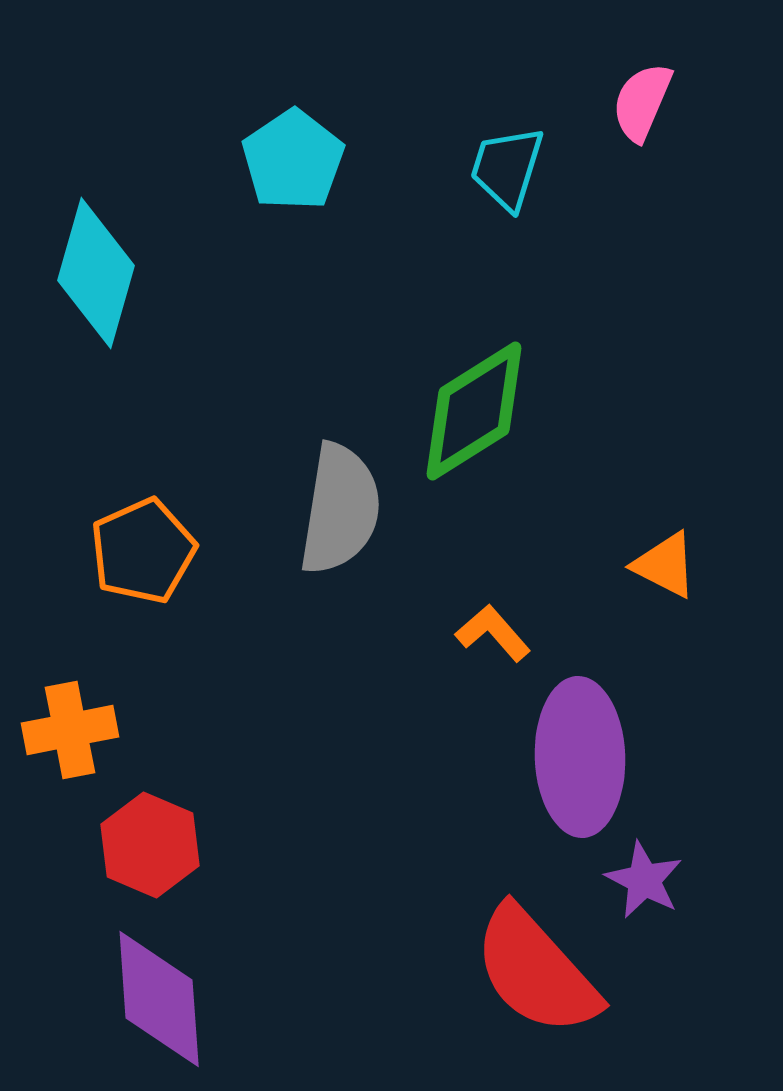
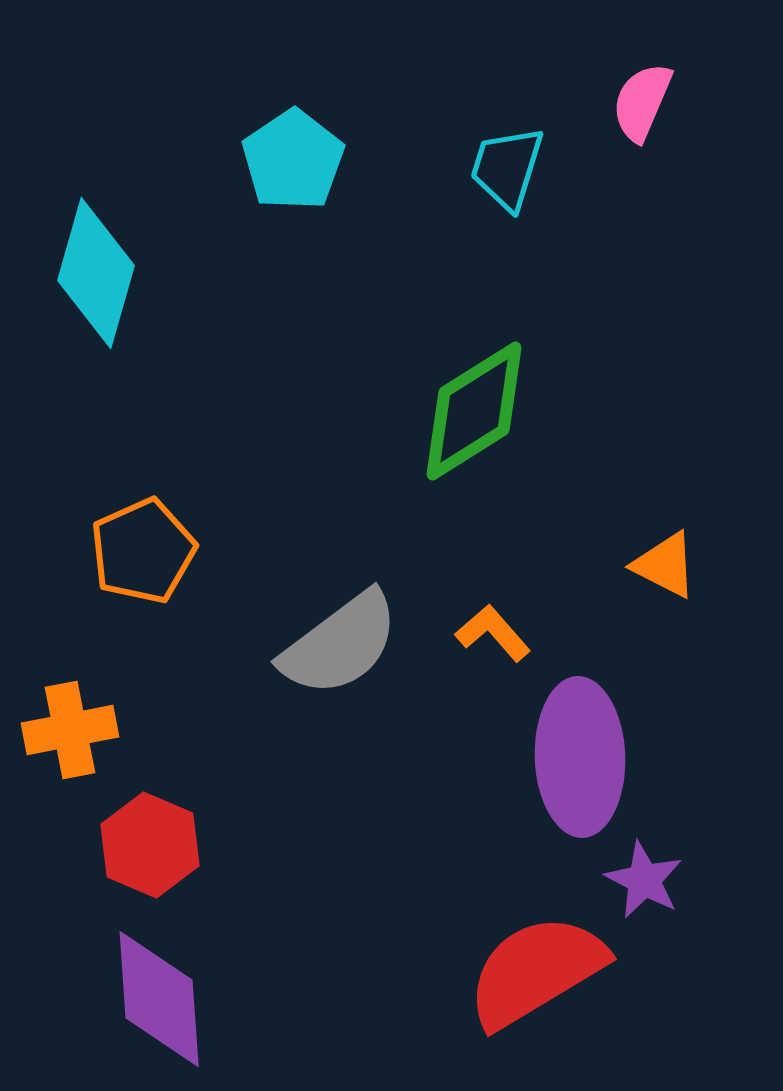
gray semicircle: moved 135 px down; rotated 44 degrees clockwise
red semicircle: rotated 101 degrees clockwise
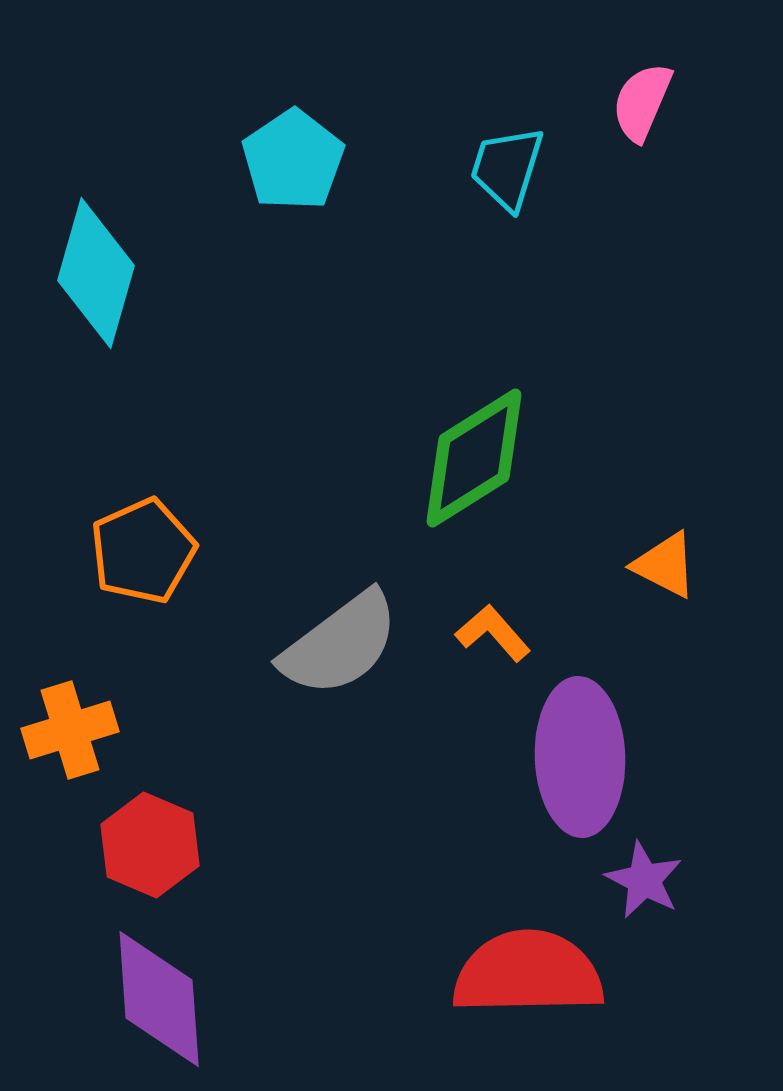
green diamond: moved 47 px down
orange cross: rotated 6 degrees counterclockwise
red semicircle: moved 8 px left, 2 px down; rotated 30 degrees clockwise
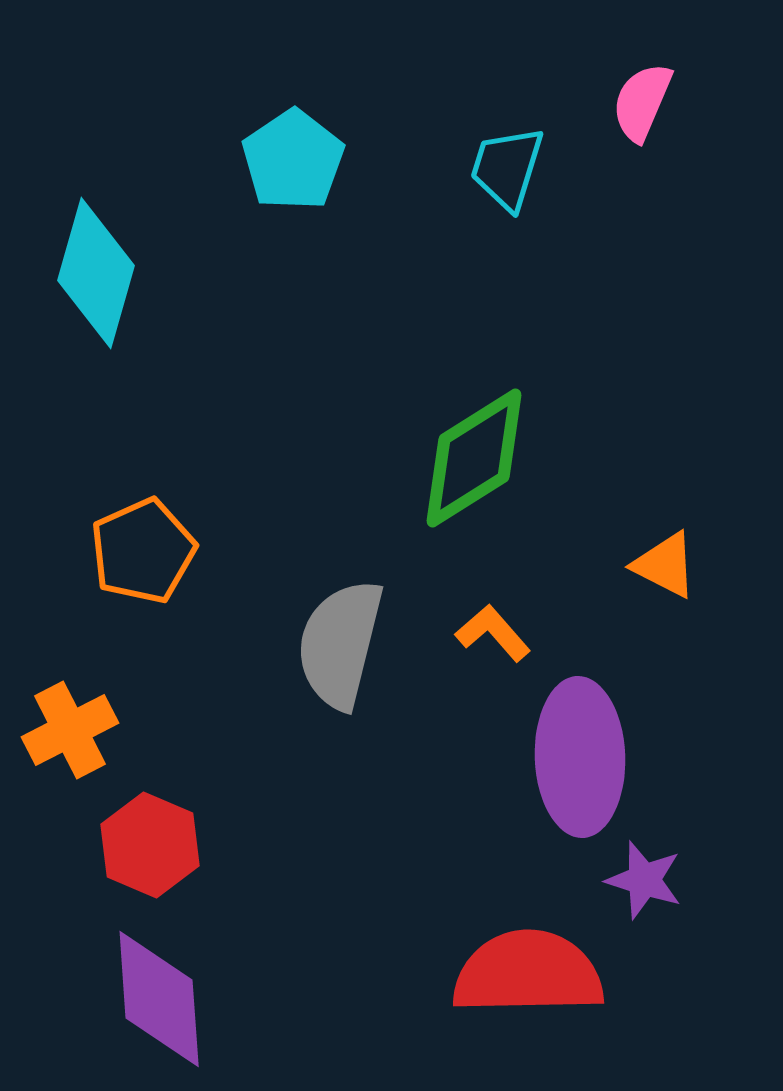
gray semicircle: rotated 141 degrees clockwise
orange cross: rotated 10 degrees counterclockwise
purple star: rotated 10 degrees counterclockwise
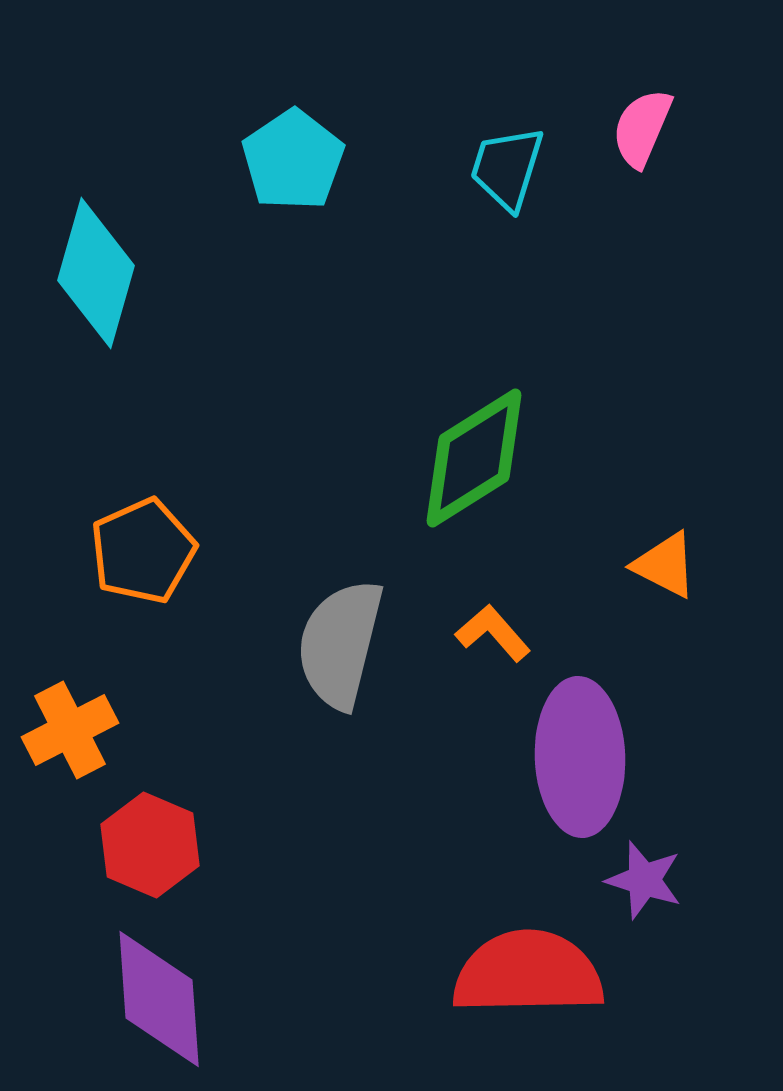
pink semicircle: moved 26 px down
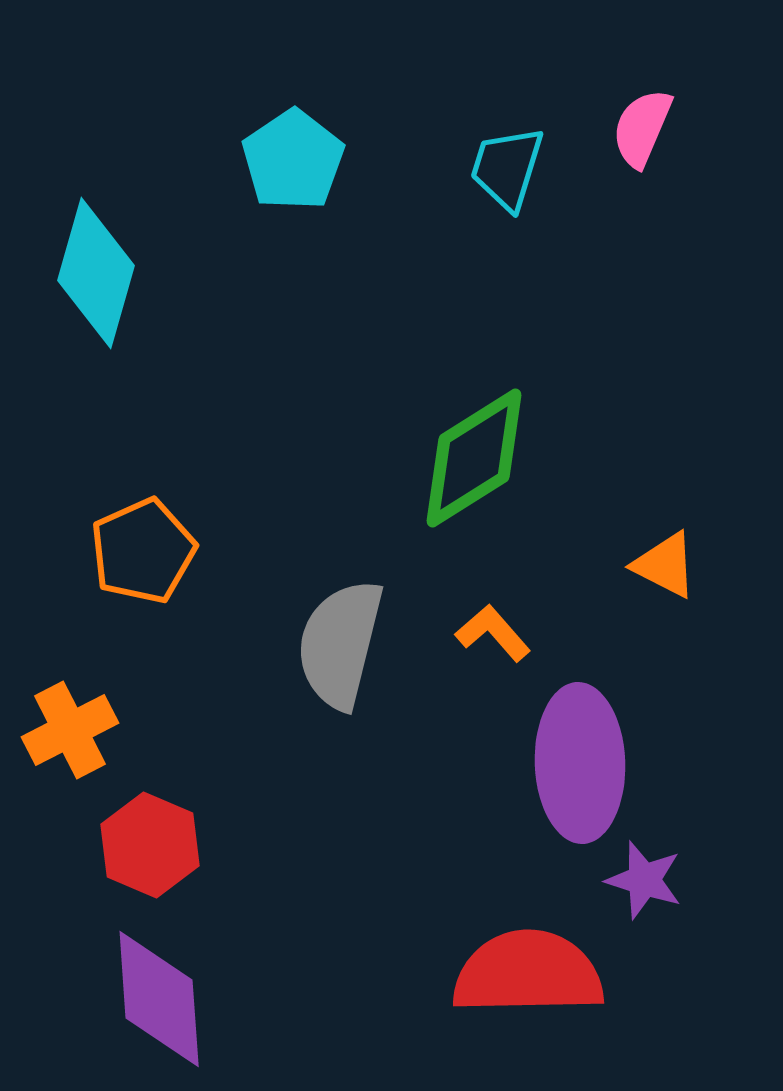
purple ellipse: moved 6 px down
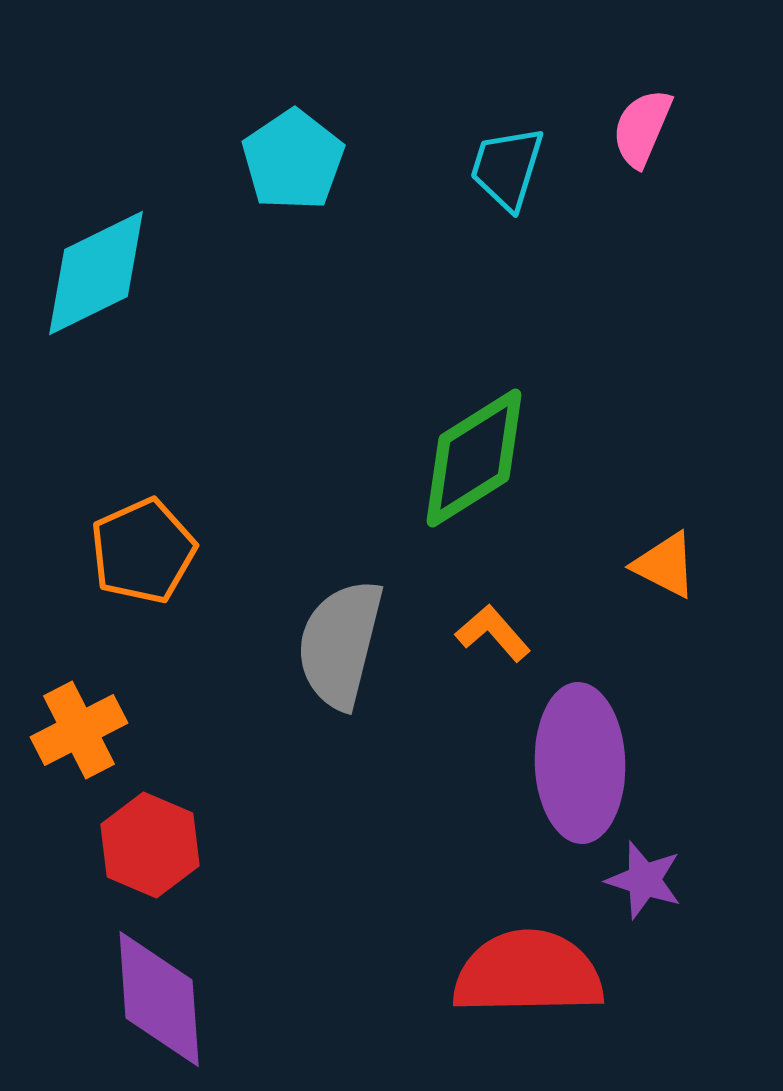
cyan diamond: rotated 48 degrees clockwise
orange cross: moved 9 px right
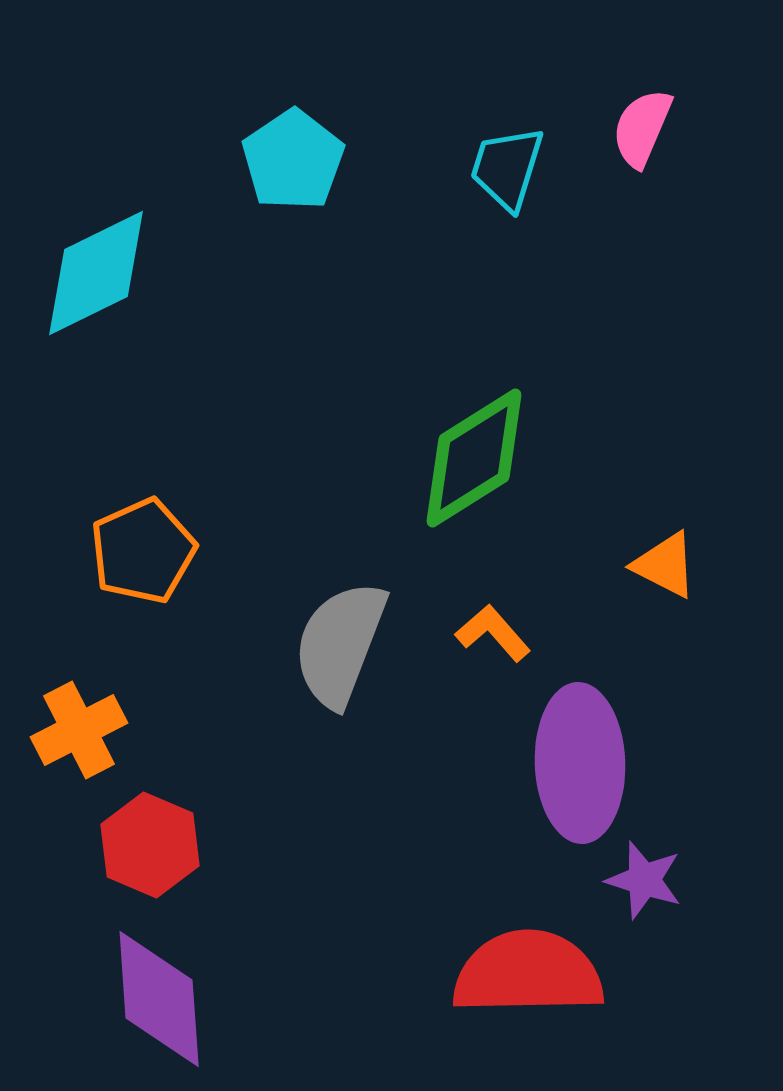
gray semicircle: rotated 7 degrees clockwise
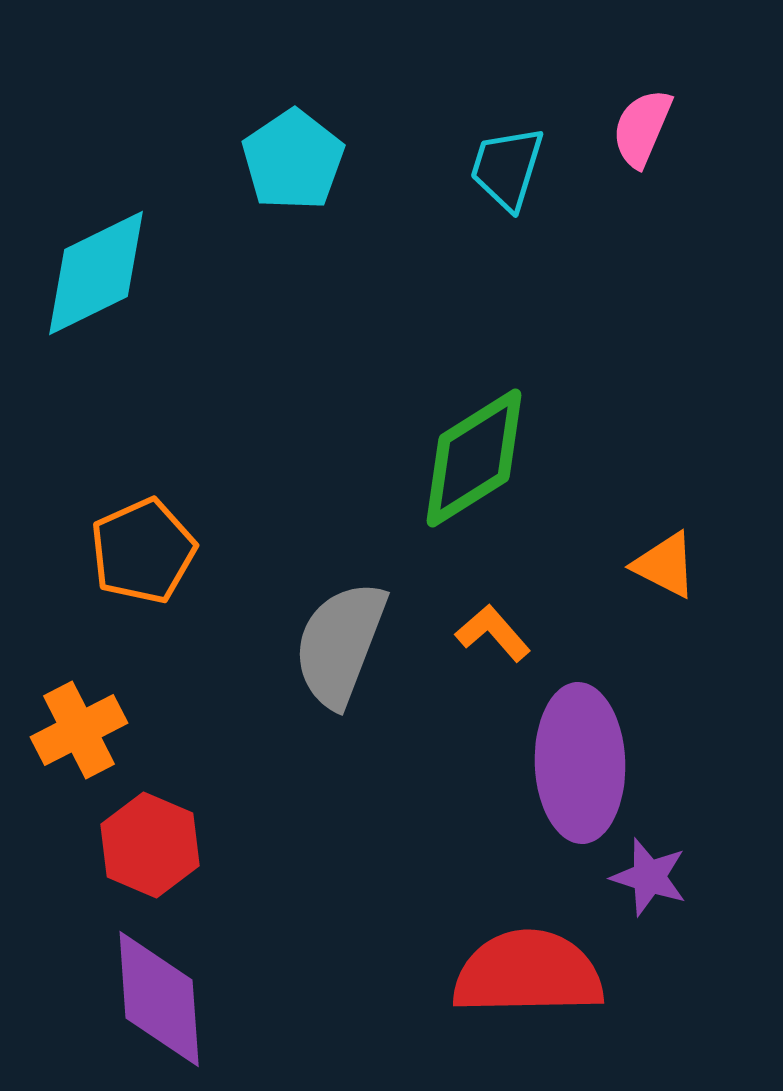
purple star: moved 5 px right, 3 px up
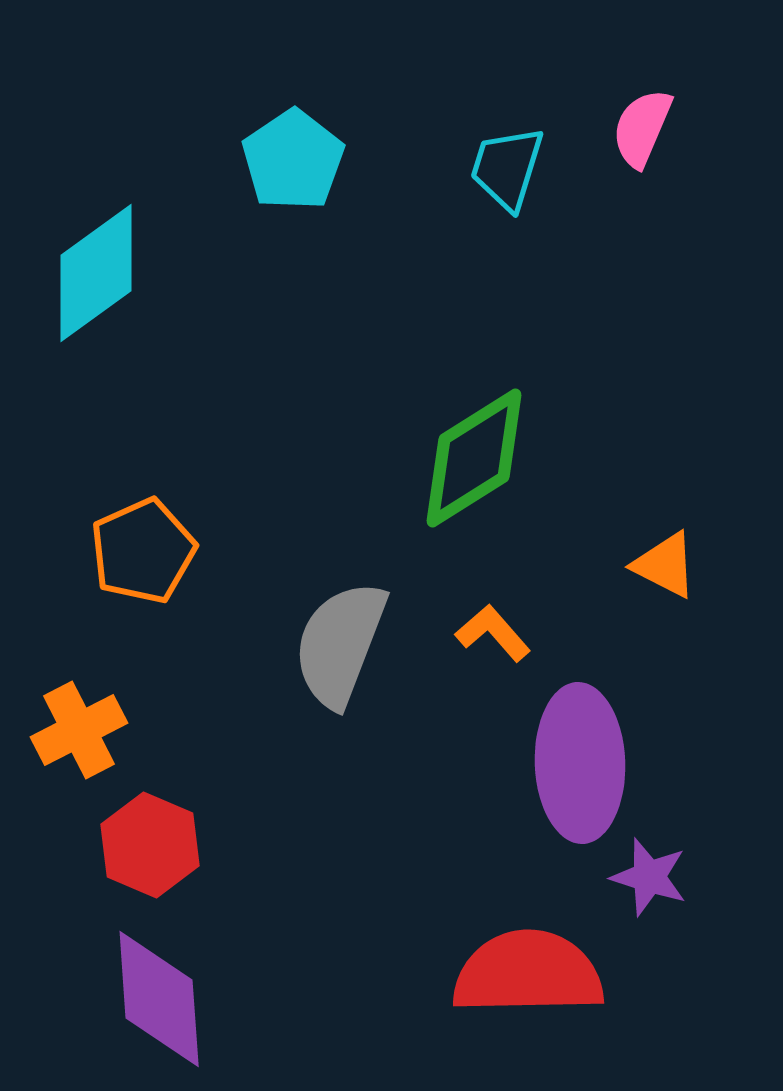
cyan diamond: rotated 10 degrees counterclockwise
